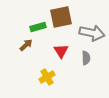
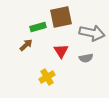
gray semicircle: rotated 80 degrees clockwise
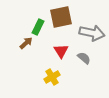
green rectangle: rotated 49 degrees counterclockwise
brown arrow: moved 2 px up
gray semicircle: moved 2 px left; rotated 128 degrees counterclockwise
yellow cross: moved 5 px right
